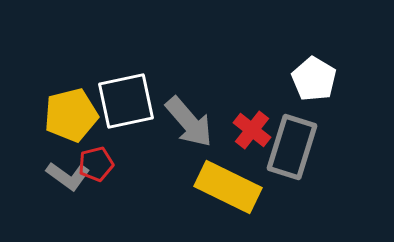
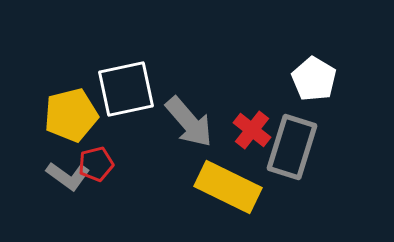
white square: moved 12 px up
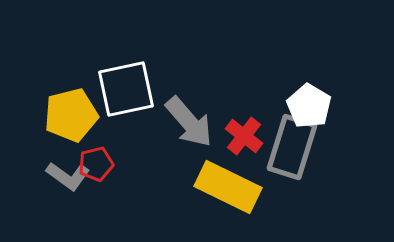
white pentagon: moved 5 px left, 27 px down
red cross: moved 8 px left, 6 px down
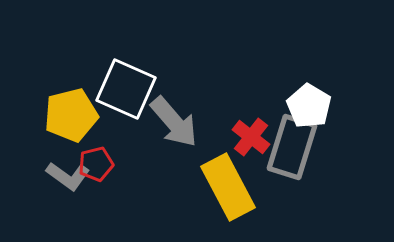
white square: rotated 36 degrees clockwise
gray arrow: moved 15 px left
red cross: moved 7 px right, 1 px down
yellow rectangle: rotated 36 degrees clockwise
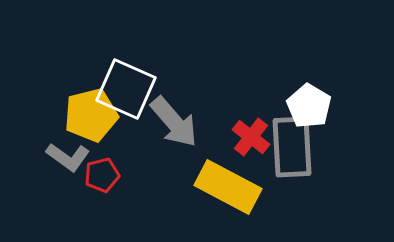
yellow pentagon: moved 20 px right
gray rectangle: rotated 20 degrees counterclockwise
red pentagon: moved 6 px right, 11 px down
gray L-shape: moved 19 px up
yellow rectangle: rotated 34 degrees counterclockwise
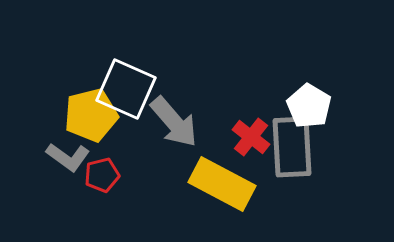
yellow rectangle: moved 6 px left, 3 px up
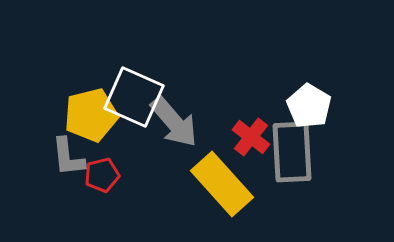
white square: moved 8 px right, 8 px down
gray rectangle: moved 5 px down
gray L-shape: rotated 48 degrees clockwise
yellow rectangle: rotated 20 degrees clockwise
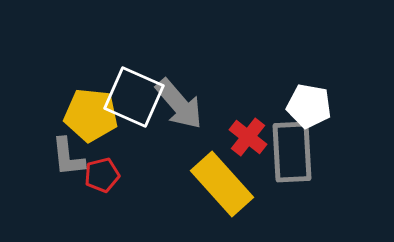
white pentagon: rotated 21 degrees counterclockwise
yellow pentagon: rotated 20 degrees clockwise
gray arrow: moved 5 px right, 18 px up
red cross: moved 3 px left
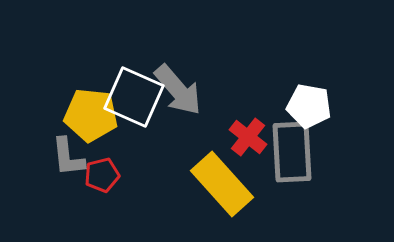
gray arrow: moved 1 px left, 14 px up
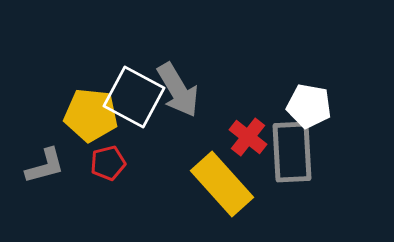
gray arrow: rotated 10 degrees clockwise
white square: rotated 4 degrees clockwise
gray L-shape: moved 23 px left, 9 px down; rotated 99 degrees counterclockwise
red pentagon: moved 6 px right, 12 px up
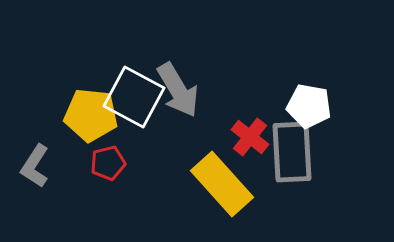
red cross: moved 2 px right
gray L-shape: moved 10 px left; rotated 138 degrees clockwise
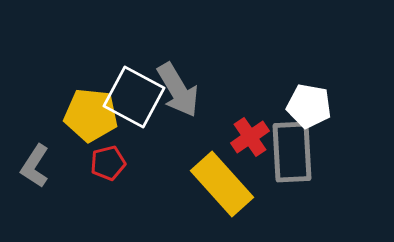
red cross: rotated 18 degrees clockwise
